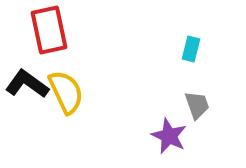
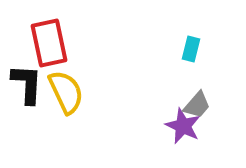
red rectangle: moved 13 px down
black L-shape: rotated 57 degrees clockwise
gray trapezoid: rotated 60 degrees clockwise
purple star: moved 14 px right, 10 px up
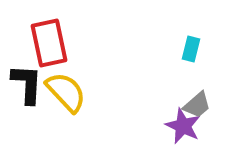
yellow semicircle: rotated 18 degrees counterclockwise
gray trapezoid: rotated 8 degrees clockwise
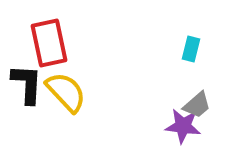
purple star: rotated 18 degrees counterclockwise
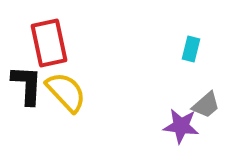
black L-shape: moved 1 px down
gray trapezoid: moved 9 px right
purple star: moved 2 px left
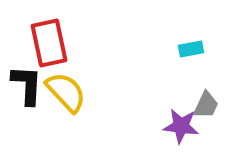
cyan rectangle: rotated 65 degrees clockwise
gray trapezoid: rotated 24 degrees counterclockwise
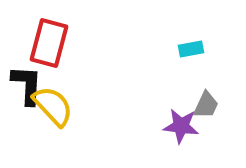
red rectangle: rotated 27 degrees clockwise
yellow semicircle: moved 13 px left, 14 px down
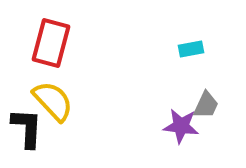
red rectangle: moved 2 px right
black L-shape: moved 43 px down
yellow semicircle: moved 5 px up
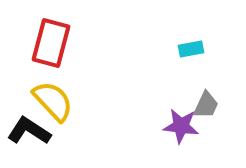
black L-shape: moved 2 px right, 3 px down; rotated 60 degrees counterclockwise
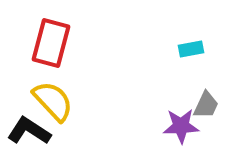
purple star: rotated 9 degrees counterclockwise
